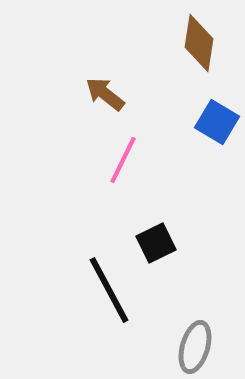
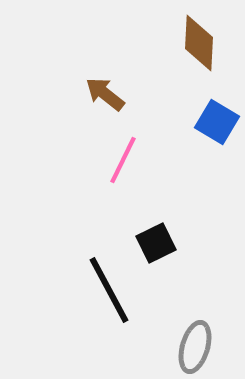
brown diamond: rotated 6 degrees counterclockwise
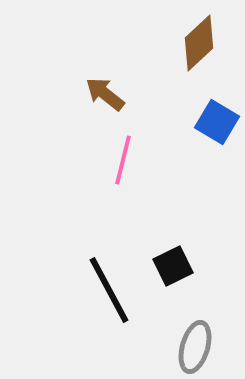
brown diamond: rotated 44 degrees clockwise
pink line: rotated 12 degrees counterclockwise
black square: moved 17 px right, 23 px down
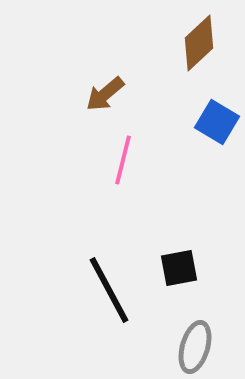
brown arrow: rotated 78 degrees counterclockwise
black square: moved 6 px right, 2 px down; rotated 15 degrees clockwise
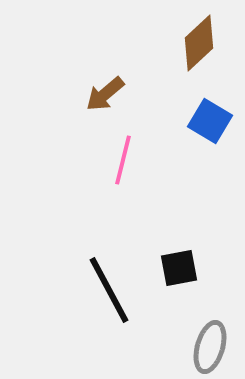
blue square: moved 7 px left, 1 px up
gray ellipse: moved 15 px right
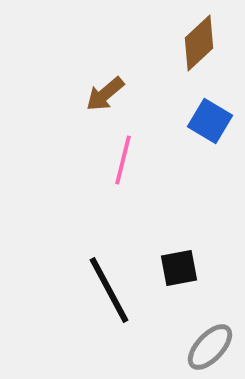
gray ellipse: rotated 27 degrees clockwise
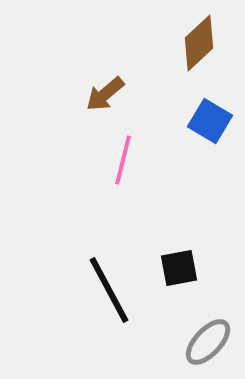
gray ellipse: moved 2 px left, 5 px up
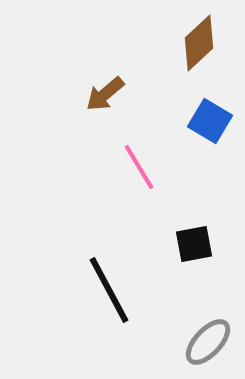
pink line: moved 16 px right, 7 px down; rotated 45 degrees counterclockwise
black square: moved 15 px right, 24 px up
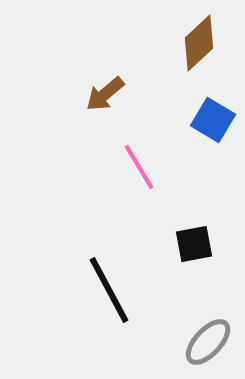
blue square: moved 3 px right, 1 px up
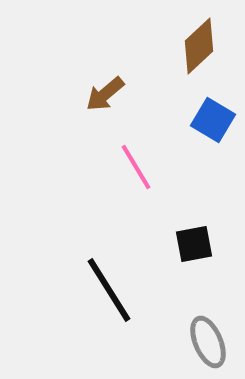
brown diamond: moved 3 px down
pink line: moved 3 px left
black line: rotated 4 degrees counterclockwise
gray ellipse: rotated 66 degrees counterclockwise
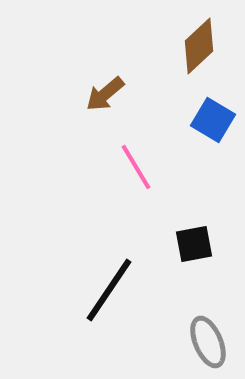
black line: rotated 66 degrees clockwise
